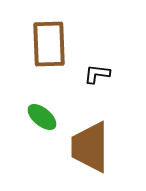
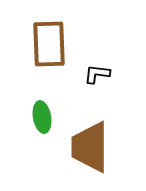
green ellipse: rotated 40 degrees clockwise
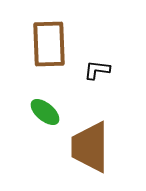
black L-shape: moved 4 px up
green ellipse: moved 3 px right, 5 px up; rotated 40 degrees counterclockwise
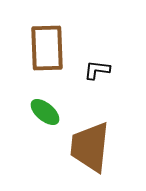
brown rectangle: moved 2 px left, 4 px down
brown trapezoid: rotated 6 degrees clockwise
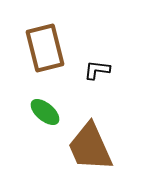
brown rectangle: moved 2 px left; rotated 12 degrees counterclockwise
brown trapezoid: rotated 30 degrees counterclockwise
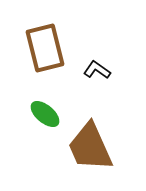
black L-shape: rotated 28 degrees clockwise
green ellipse: moved 2 px down
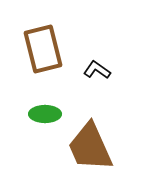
brown rectangle: moved 2 px left, 1 px down
green ellipse: rotated 40 degrees counterclockwise
